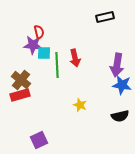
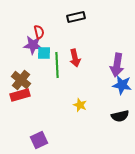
black rectangle: moved 29 px left
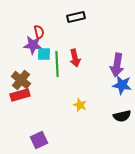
cyan square: moved 1 px down
green line: moved 1 px up
black semicircle: moved 2 px right
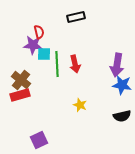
red arrow: moved 6 px down
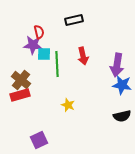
black rectangle: moved 2 px left, 3 px down
red arrow: moved 8 px right, 8 px up
yellow star: moved 12 px left
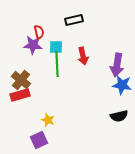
cyan square: moved 12 px right, 7 px up
yellow star: moved 20 px left, 15 px down
black semicircle: moved 3 px left
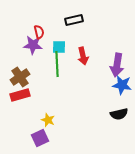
cyan square: moved 3 px right
brown cross: moved 1 px left, 3 px up; rotated 18 degrees clockwise
black semicircle: moved 2 px up
purple square: moved 1 px right, 2 px up
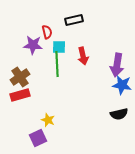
red semicircle: moved 8 px right
purple square: moved 2 px left
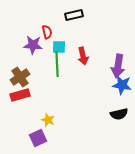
black rectangle: moved 5 px up
purple arrow: moved 1 px right, 1 px down
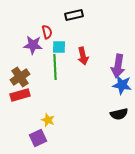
green line: moved 2 px left, 3 px down
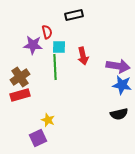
purple arrow: rotated 90 degrees counterclockwise
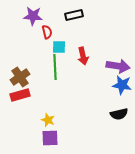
purple star: moved 29 px up
purple square: moved 12 px right; rotated 24 degrees clockwise
